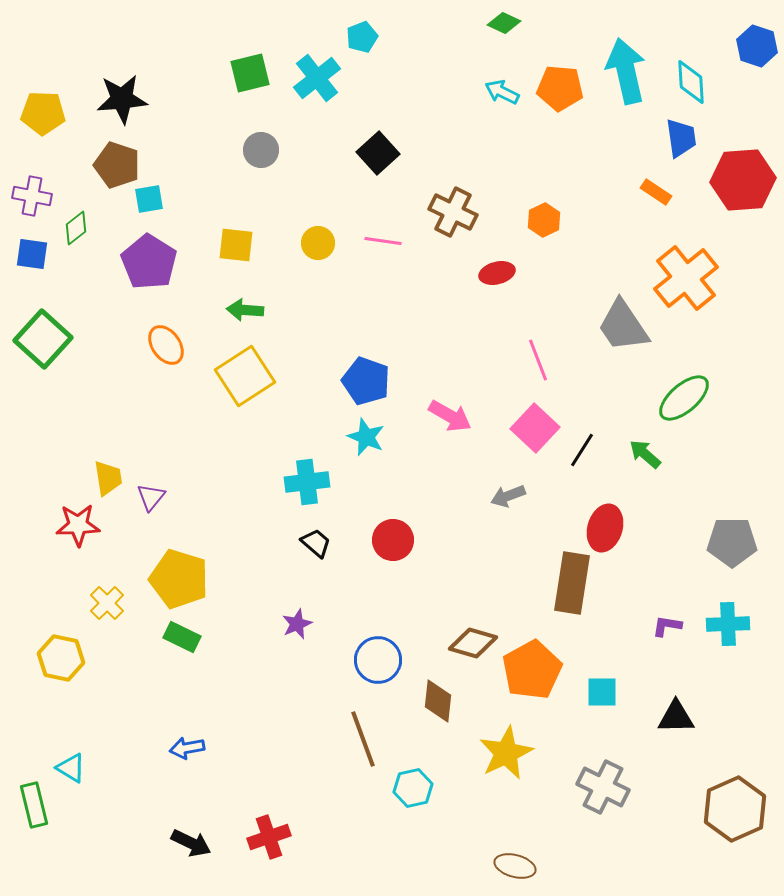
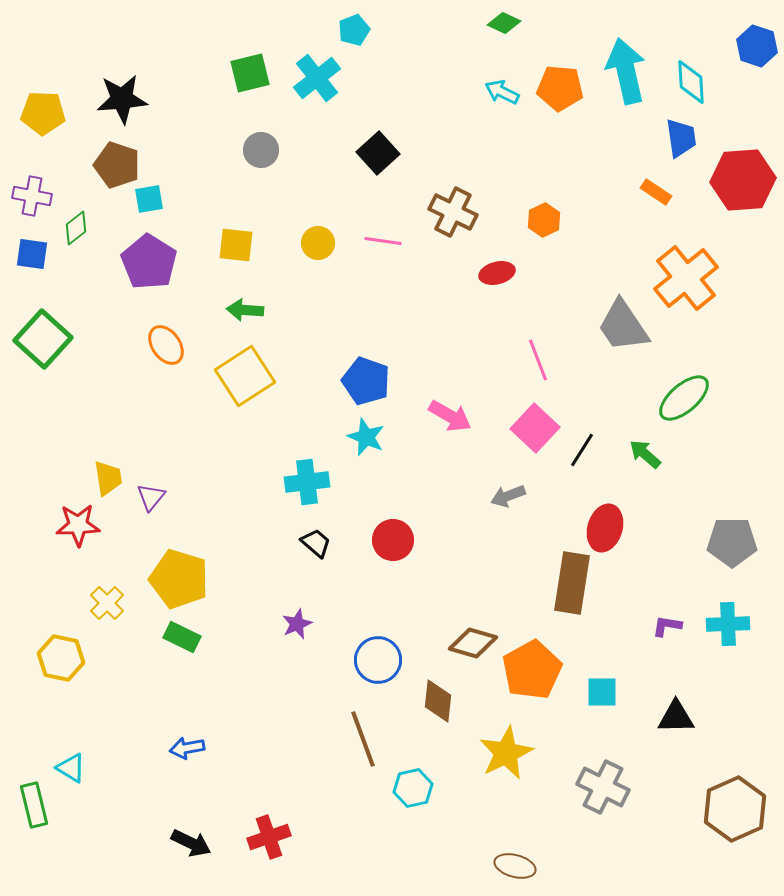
cyan pentagon at (362, 37): moved 8 px left, 7 px up
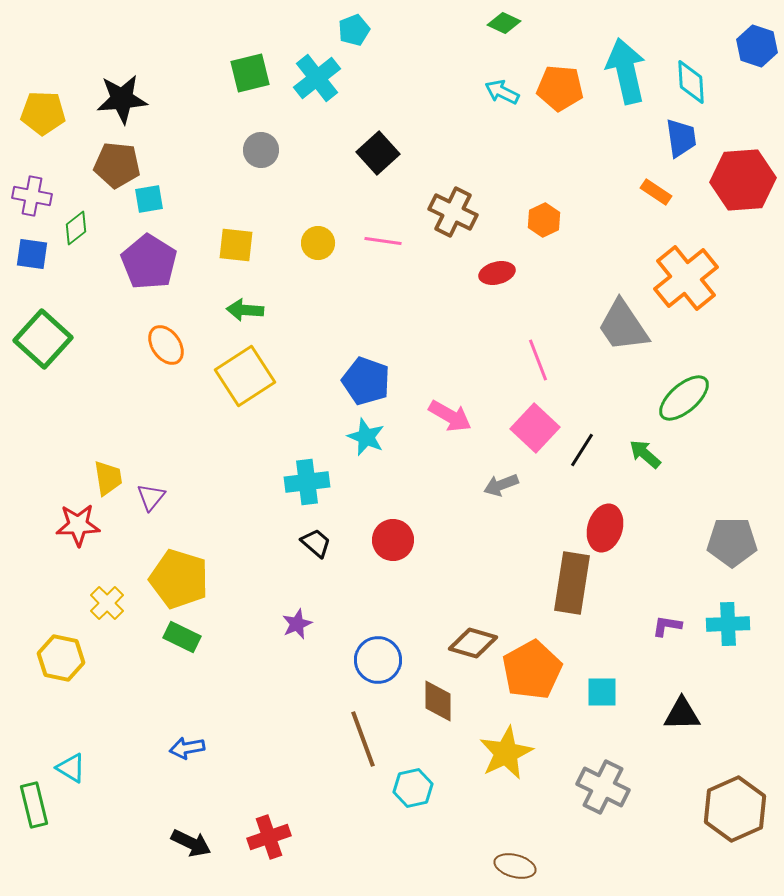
brown pentagon at (117, 165): rotated 12 degrees counterclockwise
gray arrow at (508, 496): moved 7 px left, 11 px up
brown diamond at (438, 701): rotated 6 degrees counterclockwise
black triangle at (676, 717): moved 6 px right, 3 px up
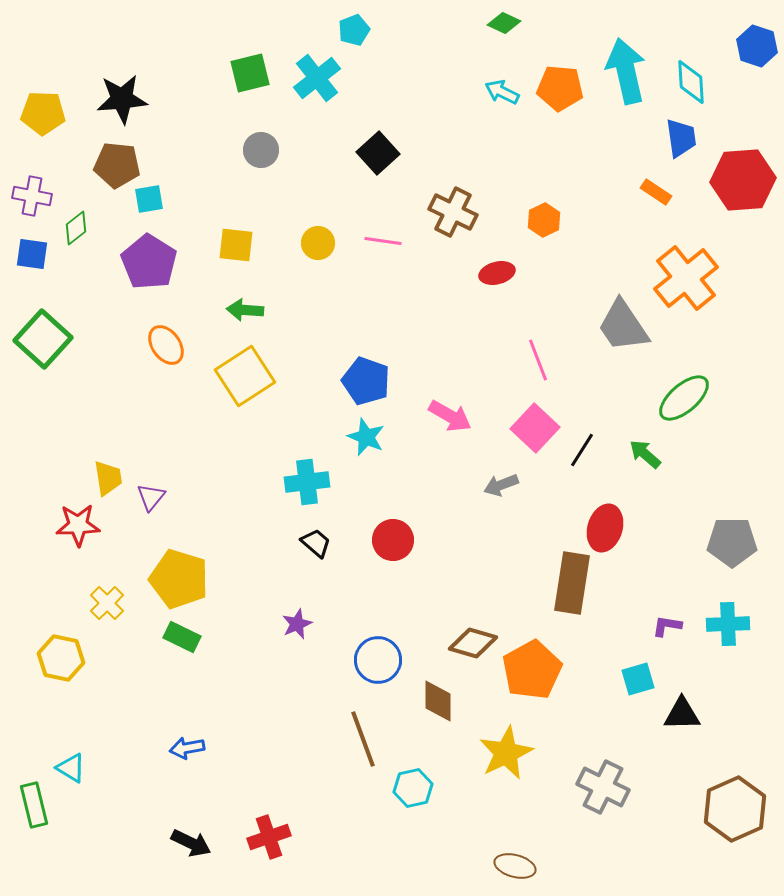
cyan square at (602, 692): moved 36 px right, 13 px up; rotated 16 degrees counterclockwise
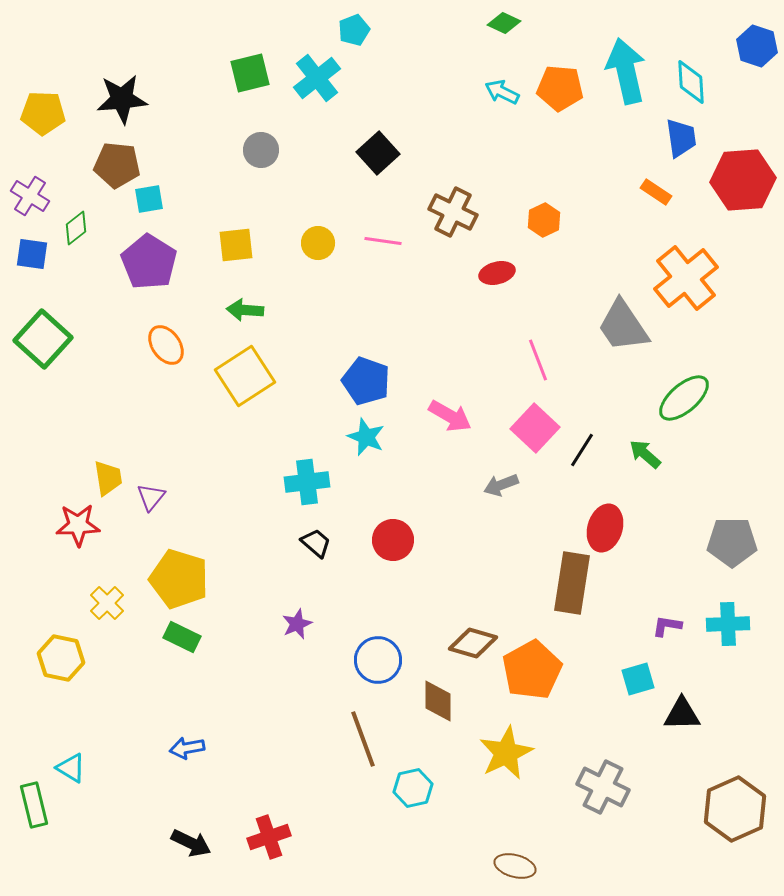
purple cross at (32, 196): moved 2 px left; rotated 21 degrees clockwise
yellow square at (236, 245): rotated 12 degrees counterclockwise
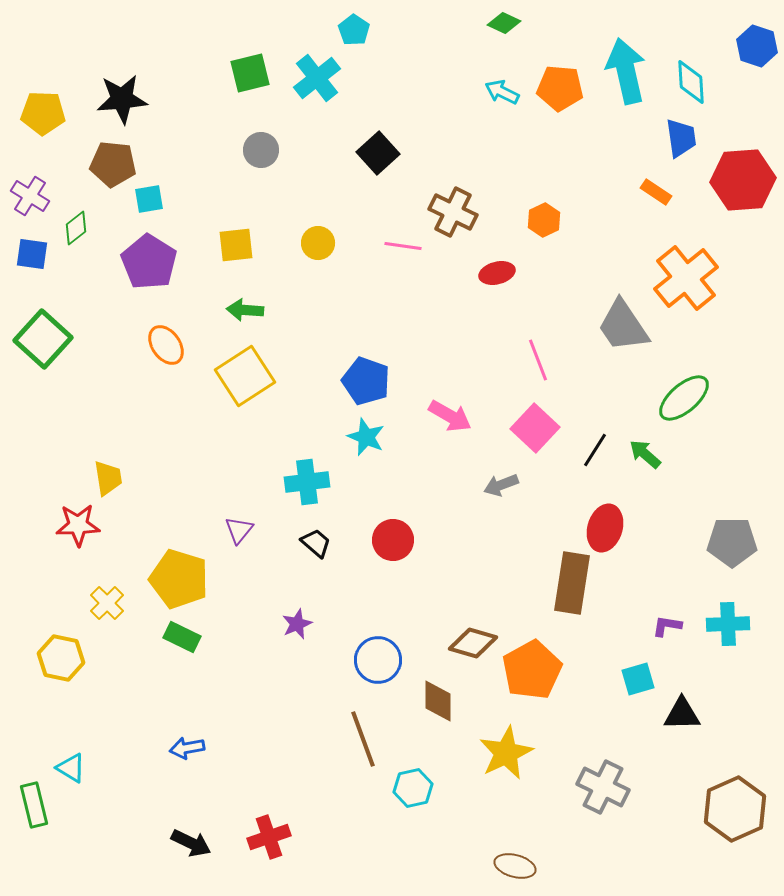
cyan pentagon at (354, 30): rotated 16 degrees counterclockwise
brown pentagon at (117, 165): moved 4 px left, 1 px up
pink line at (383, 241): moved 20 px right, 5 px down
black line at (582, 450): moved 13 px right
purple triangle at (151, 497): moved 88 px right, 33 px down
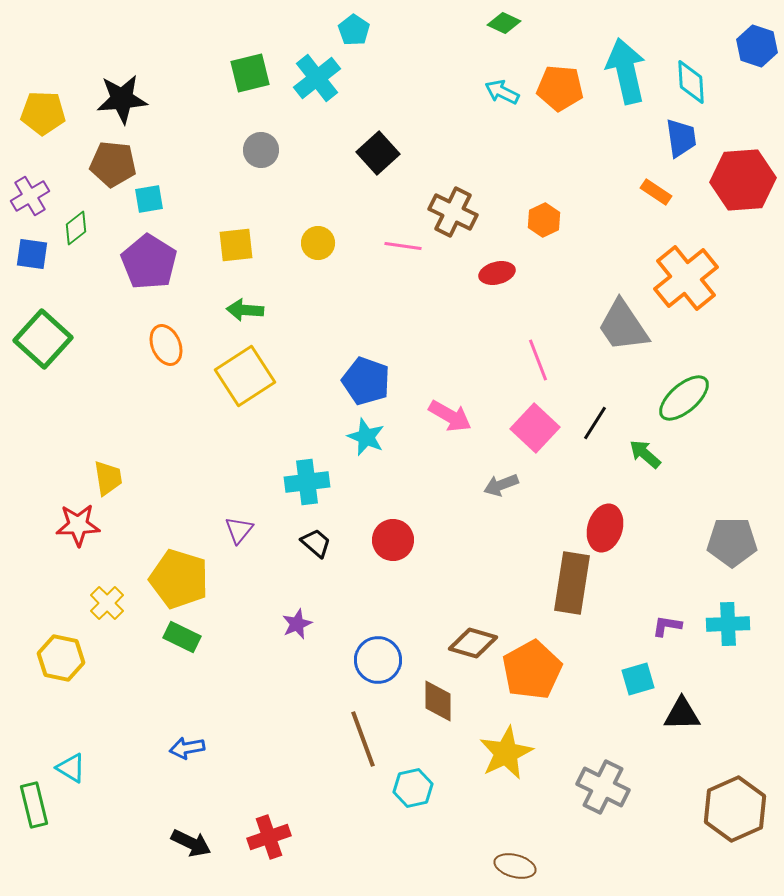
purple cross at (30, 196): rotated 27 degrees clockwise
orange ellipse at (166, 345): rotated 12 degrees clockwise
black line at (595, 450): moved 27 px up
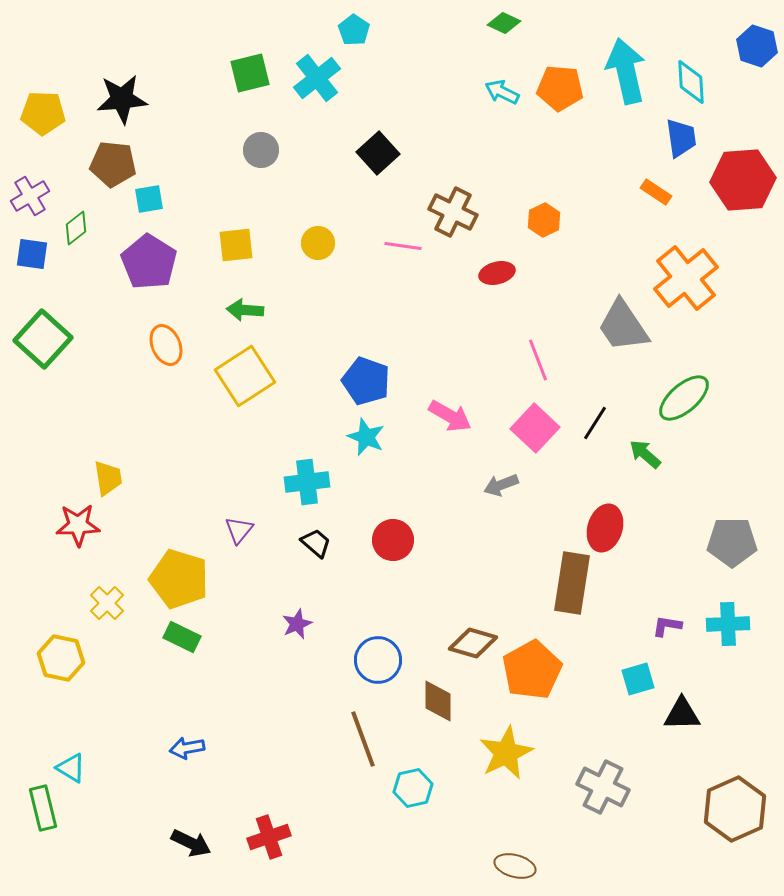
green rectangle at (34, 805): moved 9 px right, 3 px down
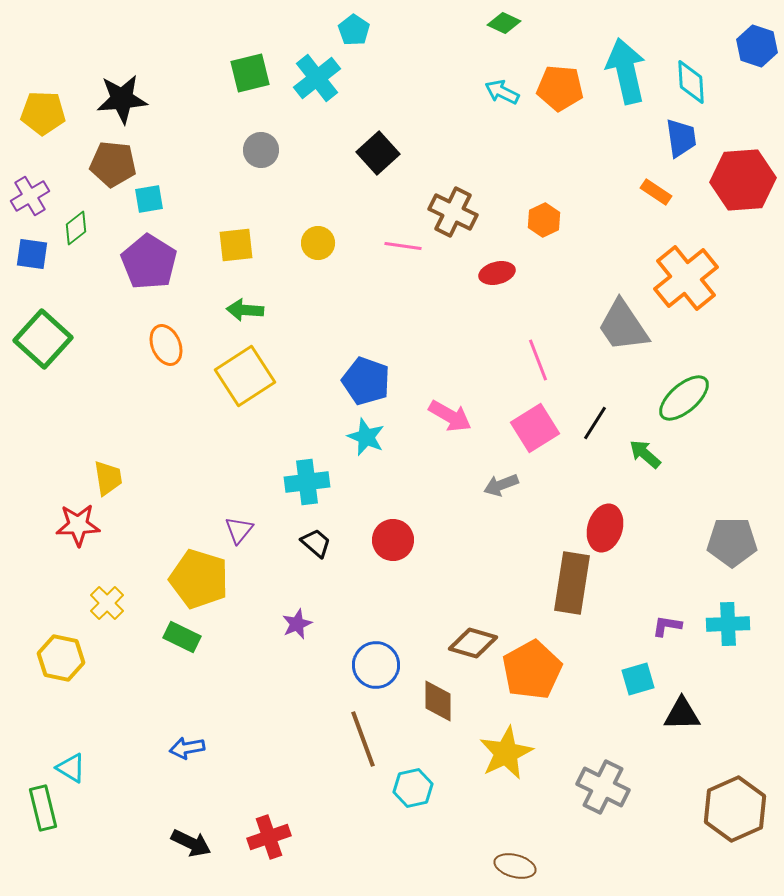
pink square at (535, 428): rotated 15 degrees clockwise
yellow pentagon at (179, 579): moved 20 px right
blue circle at (378, 660): moved 2 px left, 5 px down
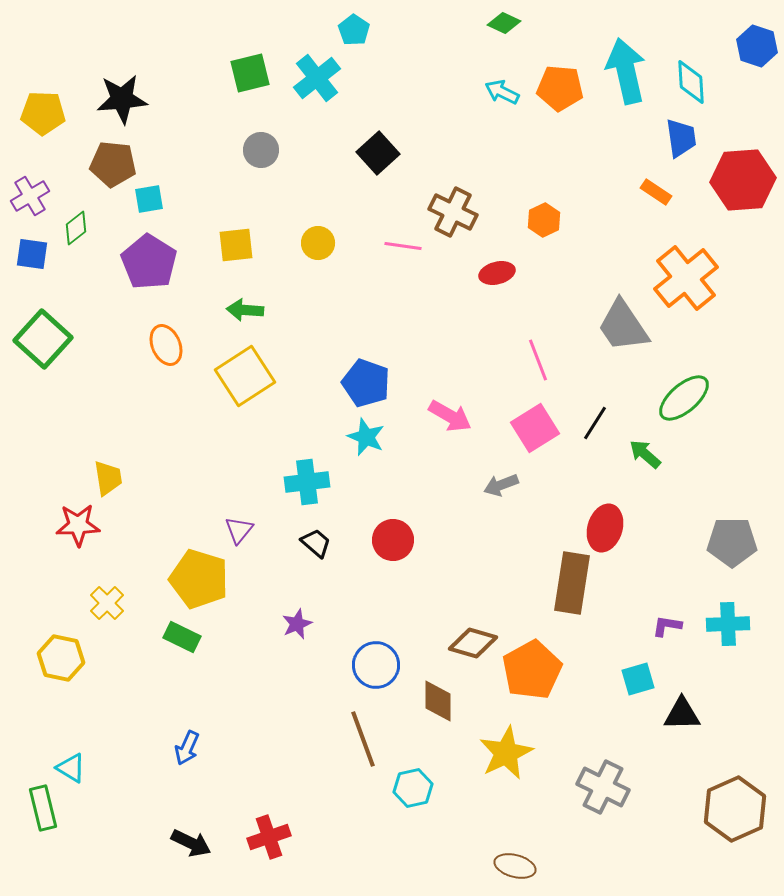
blue pentagon at (366, 381): moved 2 px down
blue arrow at (187, 748): rotated 56 degrees counterclockwise
